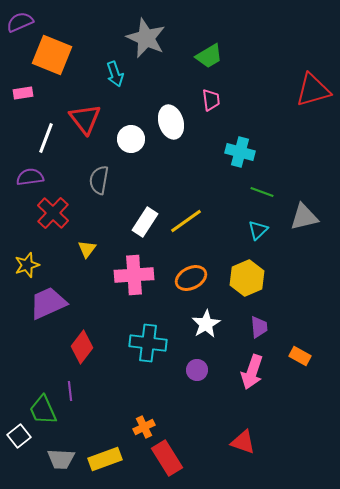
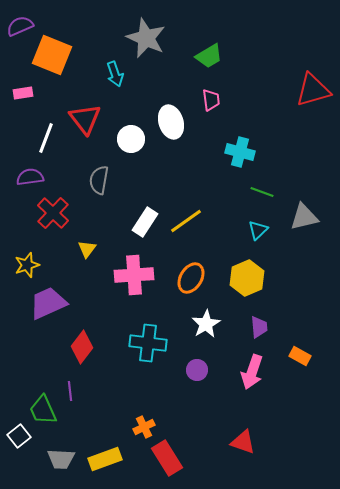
purple semicircle at (20, 22): moved 4 px down
orange ellipse at (191, 278): rotated 32 degrees counterclockwise
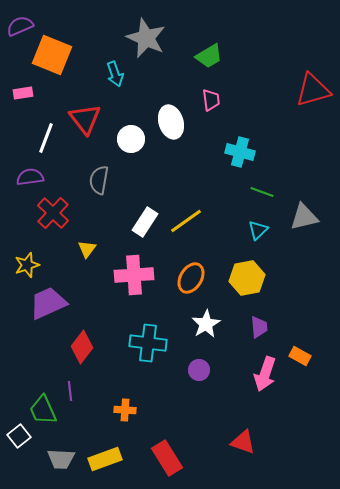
yellow hexagon at (247, 278): rotated 12 degrees clockwise
purple circle at (197, 370): moved 2 px right
pink arrow at (252, 372): moved 13 px right, 2 px down
orange cross at (144, 427): moved 19 px left, 17 px up; rotated 30 degrees clockwise
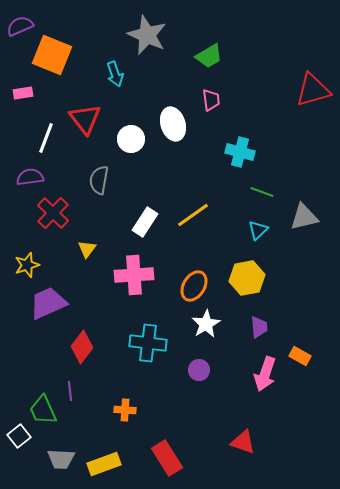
gray star at (146, 38): moved 1 px right, 3 px up
white ellipse at (171, 122): moved 2 px right, 2 px down
yellow line at (186, 221): moved 7 px right, 6 px up
orange ellipse at (191, 278): moved 3 px right, 8 px down
yellow rectangle at (105, 459): moved 1 px left, 5 px down
